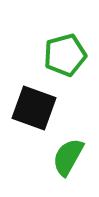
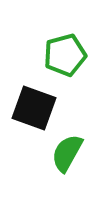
green semicircle: moved 1 px left, 4 px up
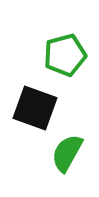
black square: moved 1 px right
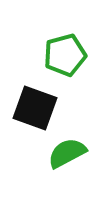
green semicircle: rotated 33 degrees clockwise
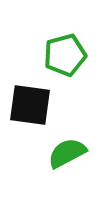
black square: moved 5 px left, 3 px up; rotated 12 degrees counterclockwise
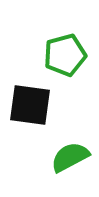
green semicircle: moved 3 px right, 4 px down
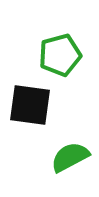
green pentagon: moved 5 px left
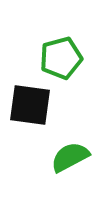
green pentagon: moved 1 px right, 3 px down
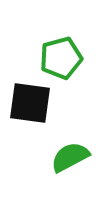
black square: moved 2 px up
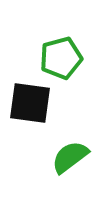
green semicircle: rotated 9 degrees counterclockwise
